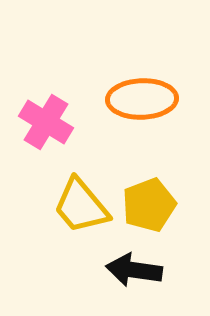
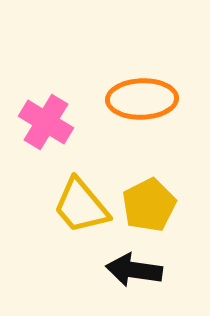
yellow pentagon: rotated 6 degrees counterclockwise
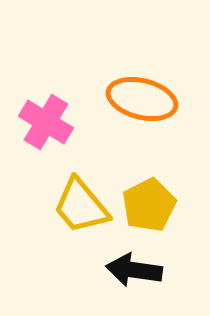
orange ellipse: rotated 16 degrees clockwise
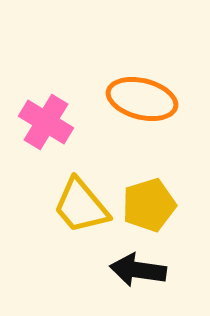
yellow pentagon: rotated 10 degrees clockwise
black arrow: moved 4 px right
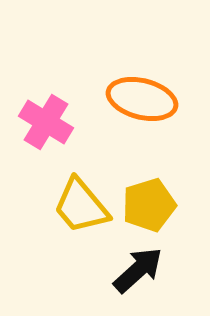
black arrow: rotated 130 degrees clockwise
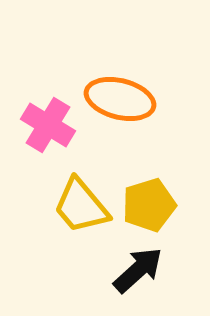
orange ellipse: moved 22 px left
pink cross: moved 2 px right, 3 px down
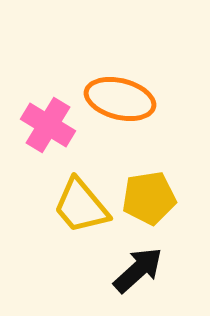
yellow pentagon: moved 7 px up; rotated 8 degrees clockwise
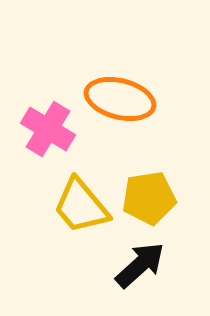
pink cross: moved 4 px down
black arrow: moved 2 px right, 5 px up
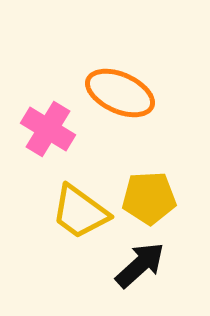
orange ellipse: moved 6 px up; rotated 10 degrees clockwise
yellow pentagon: rotated 6 degrees clockwise
yellow trapezoid: moved 1 px left, 6 px down; rotated 14 degrees counterclockwise
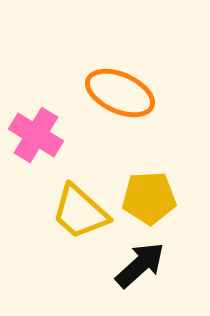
pink cross: moved 12 px left, 6 px down
yellow trapezoid: rotated 6 degrees clockwise
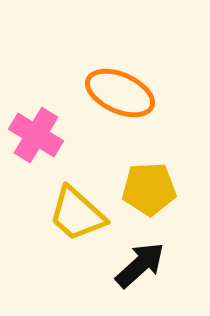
yellow pentagon: moved 9 px up
yellow trapezoid: moved 3 px left, 2 px down
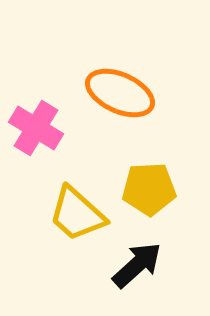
pink cross: moved 7 px up
black arrow: moved 3 px left
